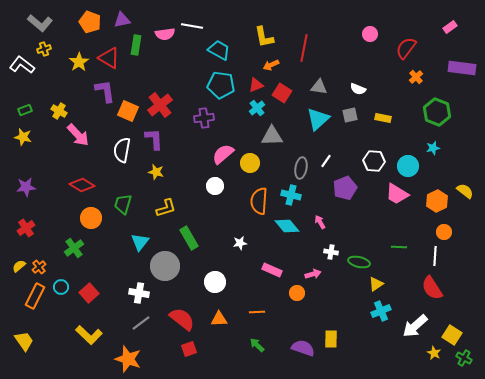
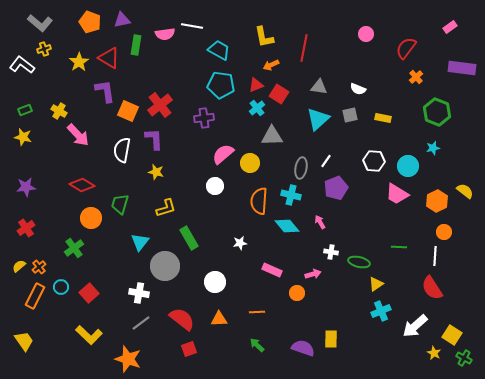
pink circle at (370, 34): moved 4 px left
red square at (282, 93): moved 3 px left, 1 px down
purple pentagon at (345, 188): moved 9 px left
green trapezoid at (123, 204): moved 3 px left
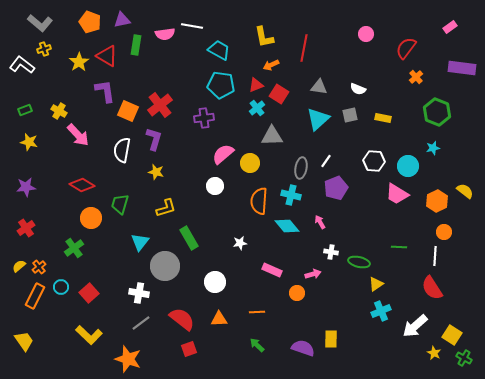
red triangle at (109, 58): moved 2 px left, 2 px up
yellow star at (23, 137): moved 6 px right, 5 px down
purple L-shape at (154, 139): rotated 20 degrees clockwise
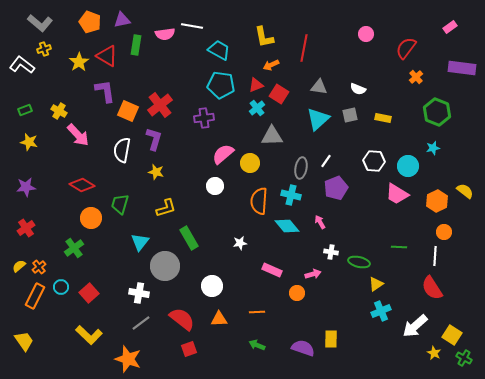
white circle at (215, 282): moved 3 px left, 4 px down
green arrow at (257, 345): rotated 21 degrees counterclockwise
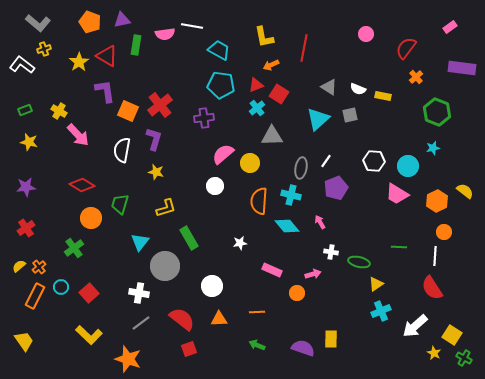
gray L-shape at (40, 23): moved 2 px left
gray triangle at (319, 87): moved 10 px right; rotated 24 degrees clockwise
yellow rectangle at (383, 118): moved 22 px up
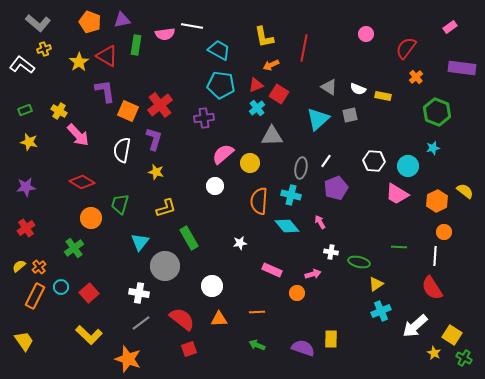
red diamond at (82, 185): moved 3 px up
